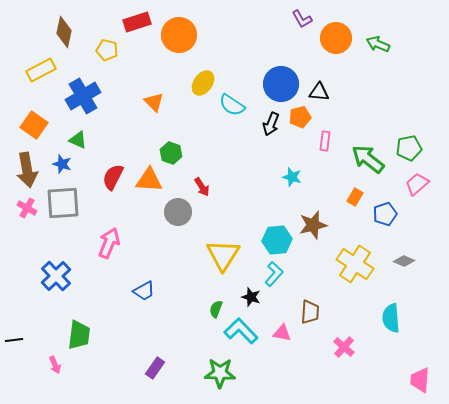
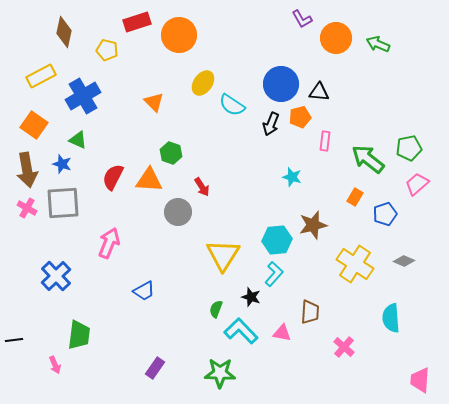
yellow rectangle at (41, 70): moved 6 px down
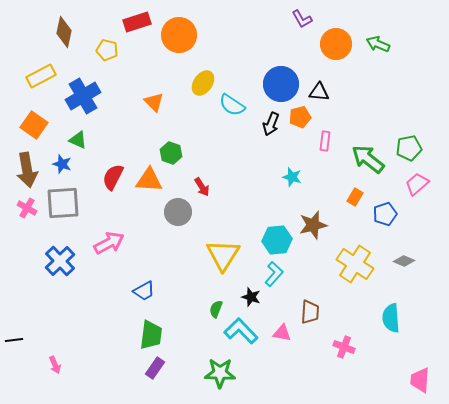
orange circle at (336, 38): moved 6 px down
pink arrow at (109, 243): rotated 40 degrees clockwise
blue cross at (56, 276): moved 4 px right, 15 px up
green trapezoid at (79, 335): moved 72 px right
pink cross at (344, 347): rotated 20 degrees counterclockwise
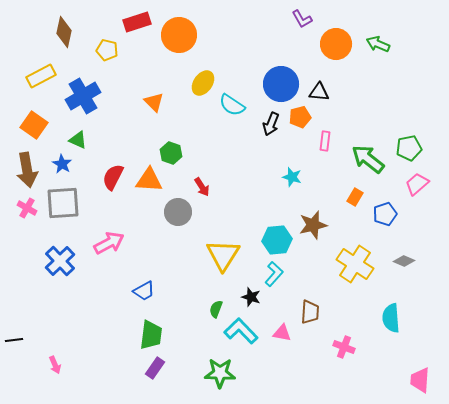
blue star at (62, 164): rotated 12 degrees clockwise
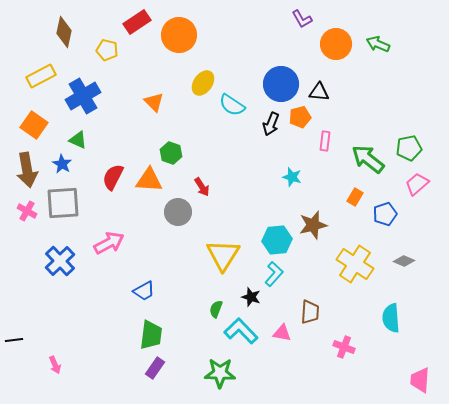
red rectangle at (137, 22): rotated 16 degrees counterclockwise
pink cross at (27, 208): moved 3 px down
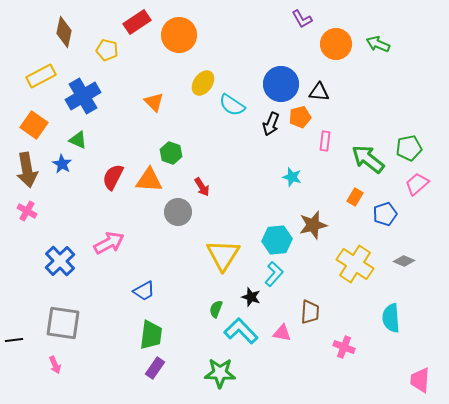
gray square at (63, 203): moved 120 px down; rotated 12 degrees clockwise
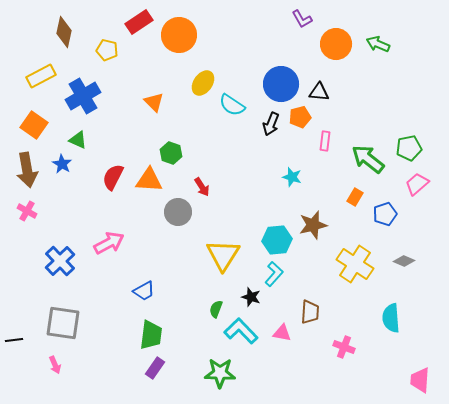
red rectangle at (137, 22): moved 2 px right
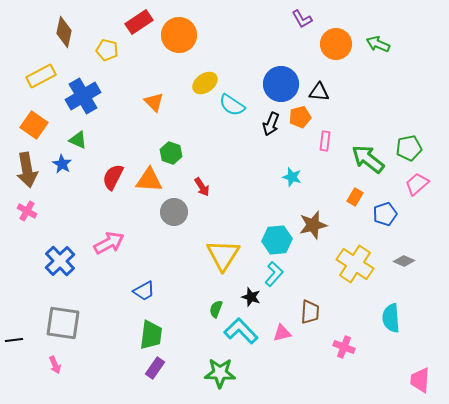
yellow ellipse at (203, 83): moved 2 px right; rotated 20 degrees clockwise
gray circle at (178, 212): moved 4 px left
pink triangle at (282, 333): rotated 24 degrees counterclockwise
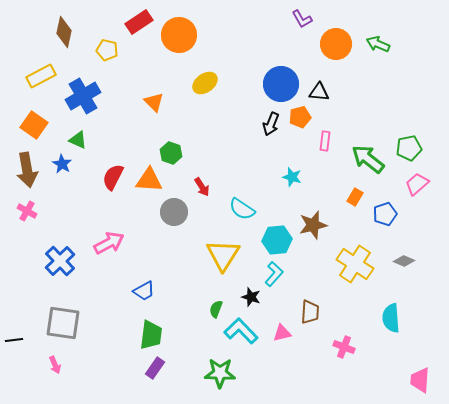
cyan semicircle at (232, 105): moved 10 px right, 104 px down
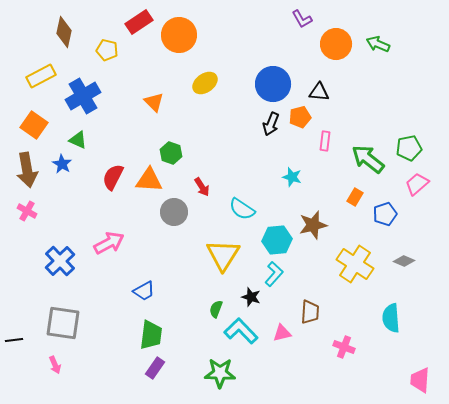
blue circle at (281, 84): moved 8 px left
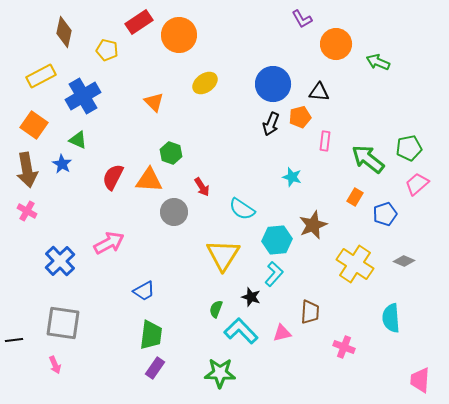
green arrow at (378, 44): moved 18 px down
brown star at (313, 225): rotated 8 degrees counterclockwise
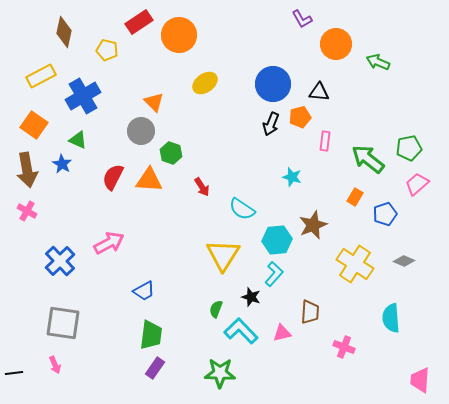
gray circle at (174, 212): moved 33 px left, 81 px up
black line at (14, 340): moved 33 px down
